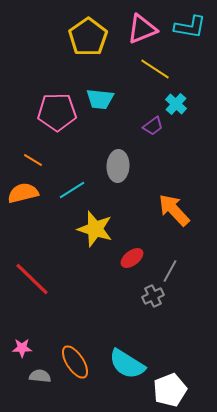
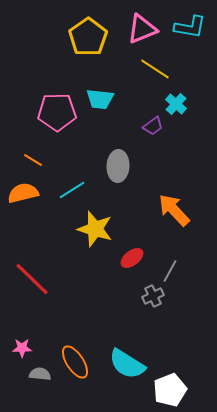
gray semicircle: moved 2 px up
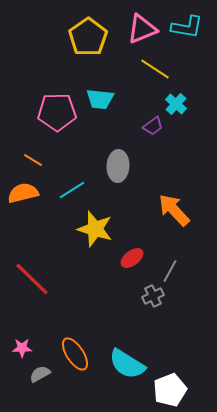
cyan L-shape: moved 3 px left
orange ellipse: moved 8 px up
gray semicircle: rotated 35 degrees counterclockwise
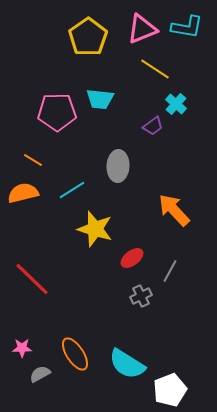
gray cross: moved 12 px left
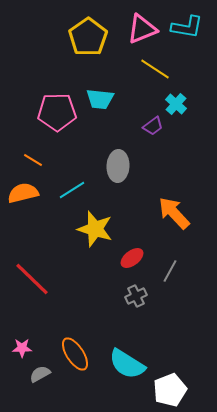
orange arrow: moved 3 px down
gray cross: moved 5 px left
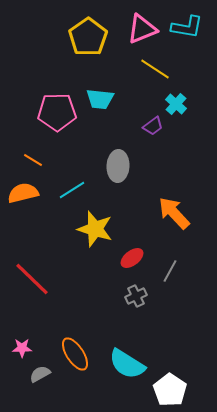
white pentagon: rotated 16 degrees counterclockwise
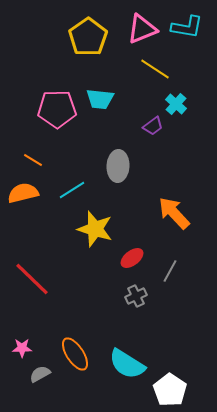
pink pentagon: moved 3 px up
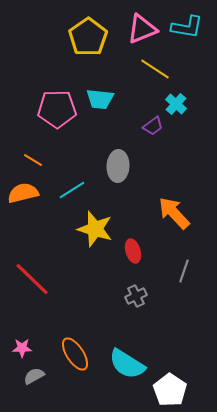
red ellipse: moved 1 px right, 7 px up; rotated 70 degrees counterclockwise
gray line: moved 14 px right; rotated 10 degrees counterclockwise
gray semicircle: moved 6 px left, 2 px down
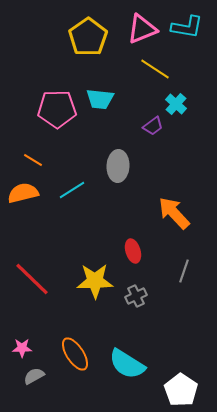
yellow star: moved 52 px down; rotated 18 degrees counterclockwise
white pentagon: moved 11 px right
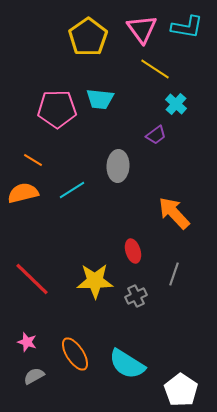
pink triangle: rotated 44 degrees counterclockwise
purple trapezoid: moved 3 px right, 9 px down
gray line: moved 10 px left, 3 px down
pink star: moved 5 px right, 6 px up; rotated 18 degrees clockwise
